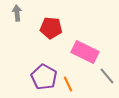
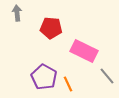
pink rectangle: moved 1 px left, 1 px up
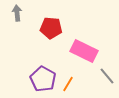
purple pentagon: moved 1 px left, 2 px down
orange line: rotated 56 degrees clockwise
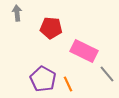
gray line: moved 2 px up
orange line: rotated 56 degrees counterclockwise
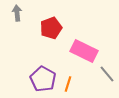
red pentagon: rotated 25 degrees counterclockwise
orange line: rotated 42 degrees clockwise
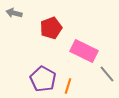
gray arrow: moved 3 px left; rotated 70 degrees counterclockwise
orange line: moved 2 px down
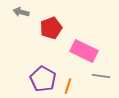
gray arrow: moved 7 px right, 1 px up
gray line: moved 6 px left, 2 px down; rotated 42 degrees counterclockwise
